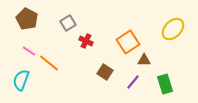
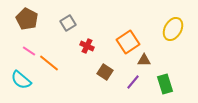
yellow ellipse: rotated 15 degrees counterclockwise
red cross: moved 1 px right, 5 px down
cyan semicircle: rotated 70 degrees counterclockwise
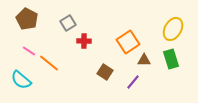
red cross: moved 3 px left, 5 px up; rotated 24 degrees counterclockwise
green rectangle: moved 6 px right, 25 px up
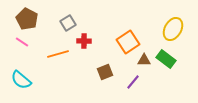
pink line: moved 7 px left, 9 px up
green rectangle: moved 5 px left; rotated 36 degrees counterclockwise
orange line: moved 9 px right, 9 px up; rotated 55 degrees counterclockwise
brown square: rotated 35 degrees clockwise
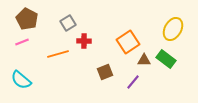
pink line: rotated 56 degrees counterclockwise
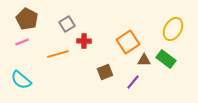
gray square: moved 1 px left, 1 px down
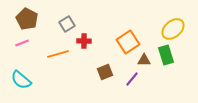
yellow ellipse: rotated 20 degrees clockwise
pink line: moved 1 px down
green rectangle: moved 4 px up; rotated 36 degrees clockwise
purple line: moved 1 px left, 3 px up
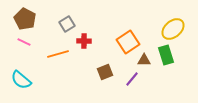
brown pentagon: moved 2 px left
pink line: moved 2 px right, 1 px up; rotated 48 degrees clockwise
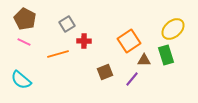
orange square: moved 1 px right, 1 px up
